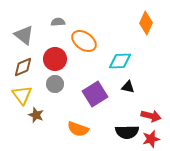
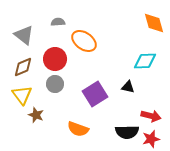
orange diamond: moved 8 px right; rotated 40 degrees counterclockwise
cyan diamond: moved 25 px right
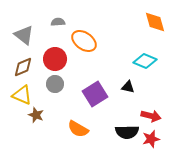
orange diamond: moved 1 px right, 1 px up
cyan diamond: rotated 25 degrees clockwise
yellow triangle: rotated 30 degrees counterclockwise
orange semicircle: rotated 10 degrees clockwise
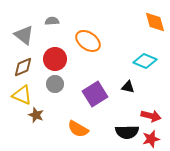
gray semicircle: moved 6 px left, 1 px up
orange ellipse: moved 4 px right
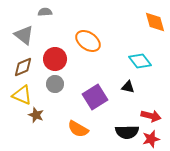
gray semicircle: moved 7 px left, 9 px up
cyan diamond: moved 5 px left; rotated 30 degrees clockwise
purple square: moved 3 px down
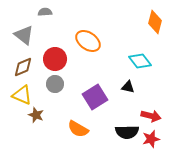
orange diamond: rotated 30 degrees clockwise
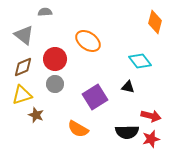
yellow triangle: rotated 40 degrees counterclockwise
